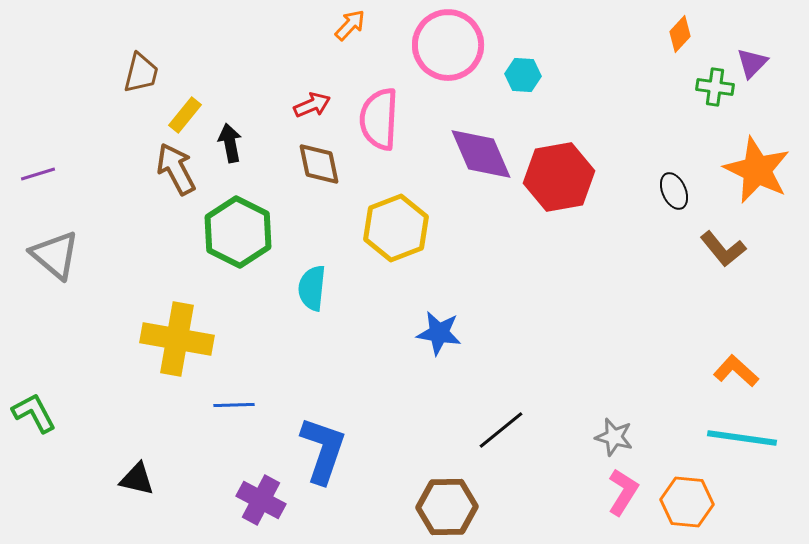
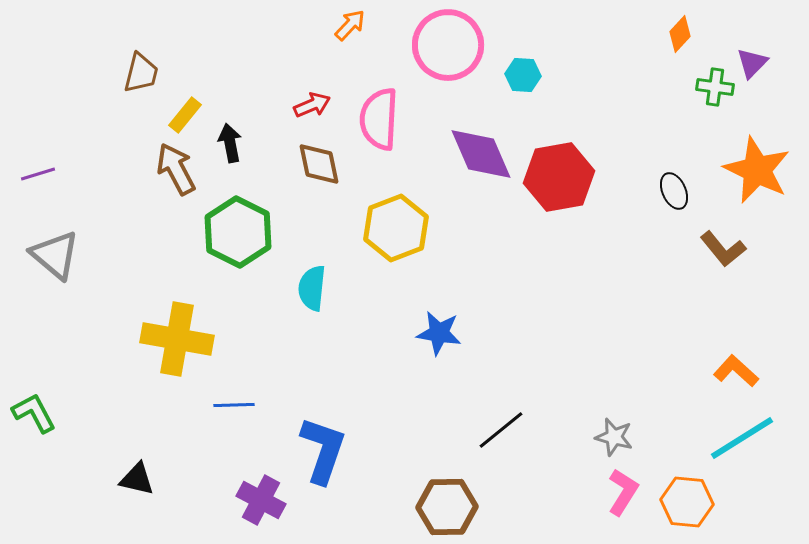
cyan line: rotated 40 degrees counterclockwise
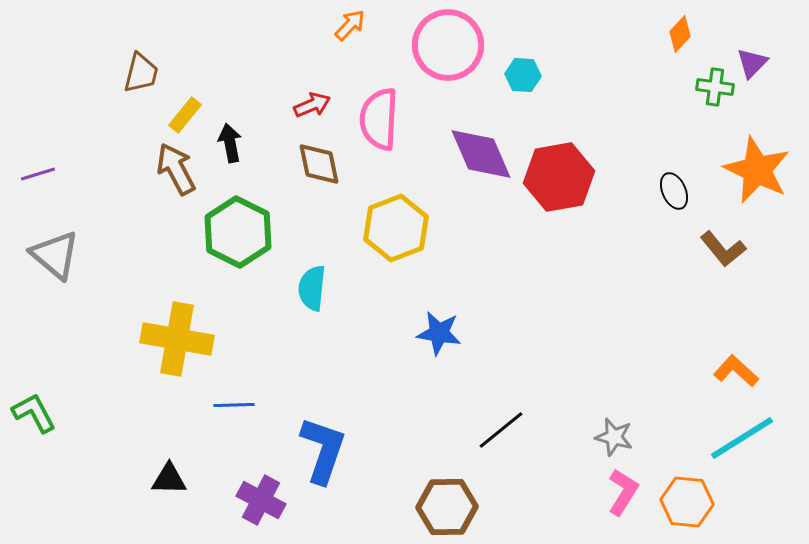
black triangle: moved 32 px right; rotated 12 degrees counterclockwise
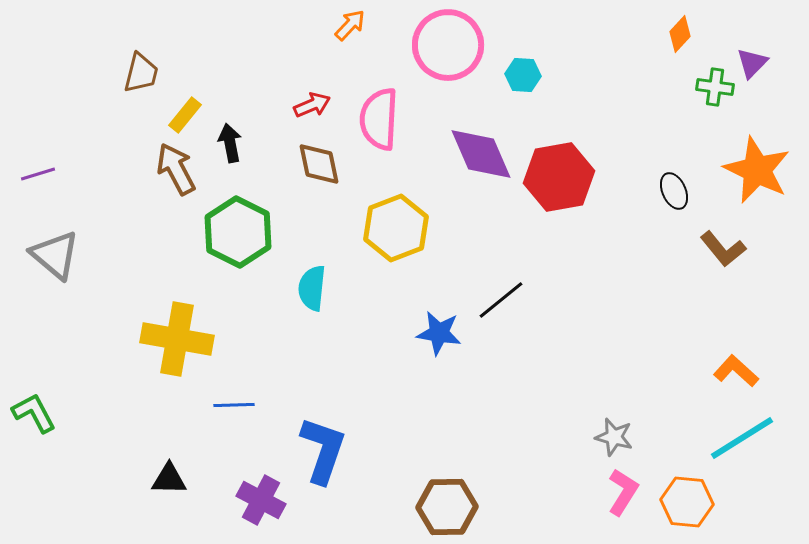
black line: moved 130 px up
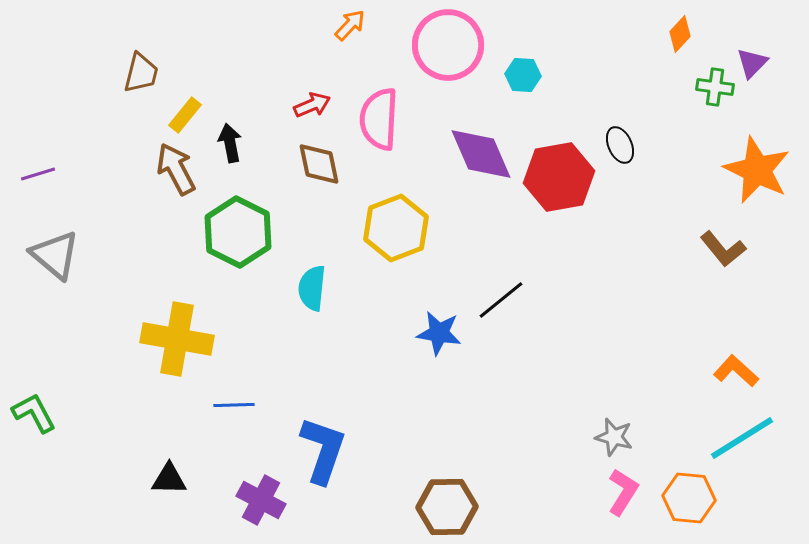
black ellipse: moved 54 px left, 46 px up
orange hexagon: moved 2 px right, 4 px up
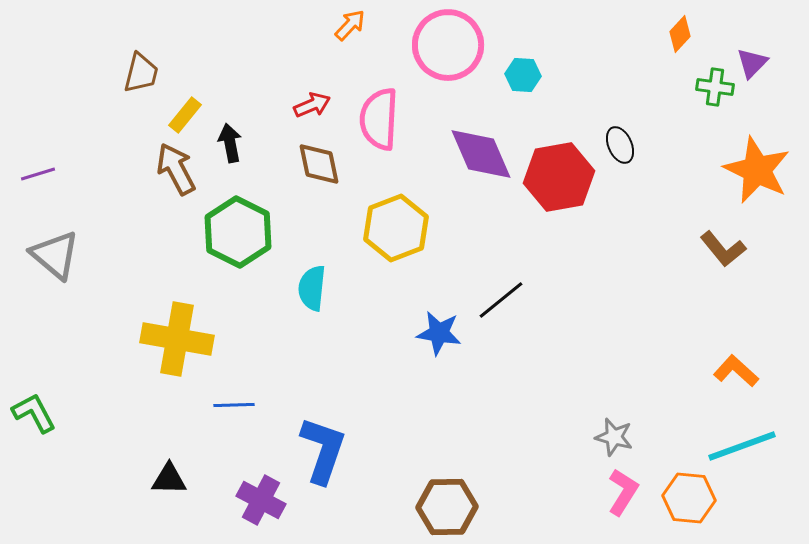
cyan line: moved 8 px down; rotated 12 degrees clockwise
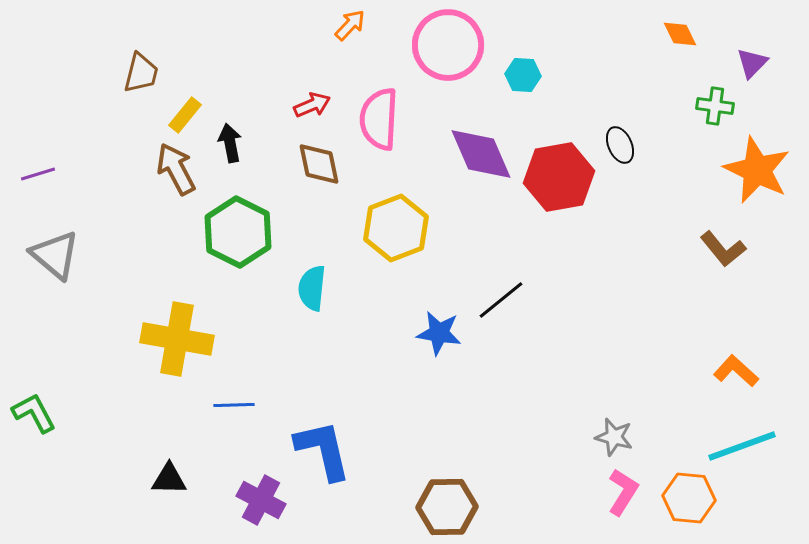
orange diamond: rotated 69 degrees counterclockwise
green cross: moved 19 px down
blue L-shape: rotated 32 degrees counterclockwise
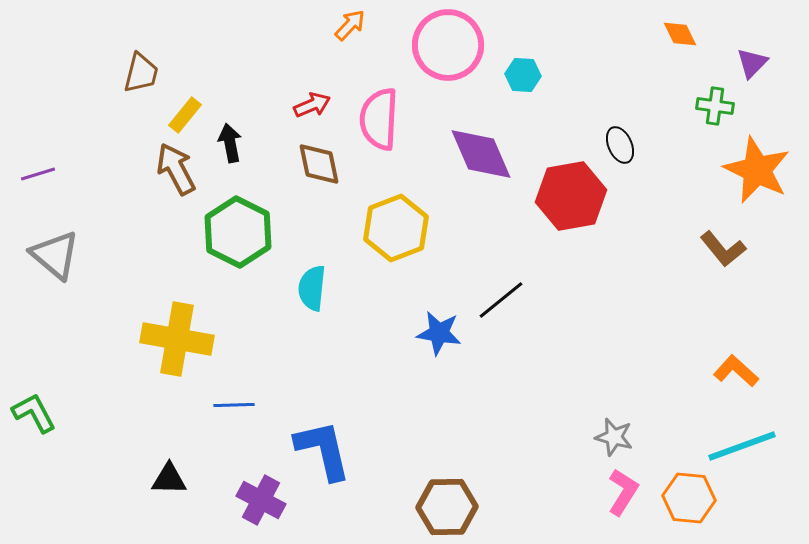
red hexagon: moved 12 px right, 19 px down
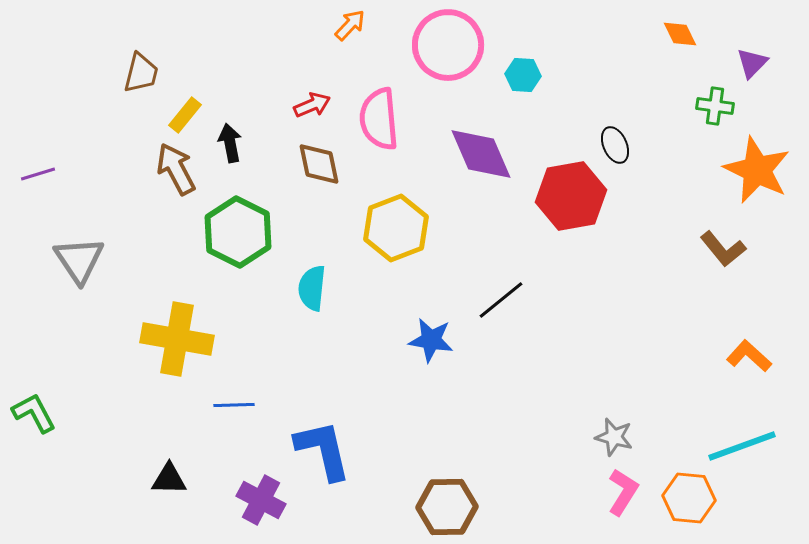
pink semicircle: rotated 8 degrees counterclockwise
black ellipse: moved 5 px left
gray triangle: moved 24 px right, 5 px down; rotated 16 degrees clockwise
blue star: moved 8 px left, 7 px down
orange L-shape: moved 13 px right, 15 px up
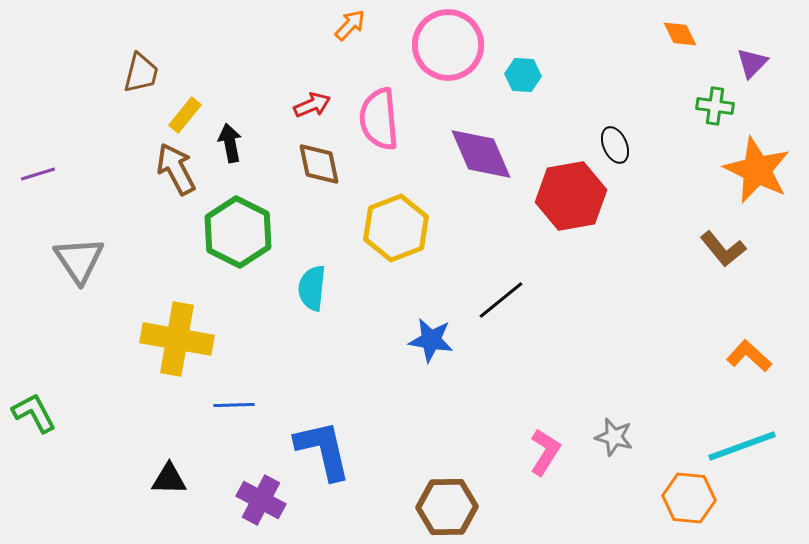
pink L-shape: moved 78 px left, 40 px up
